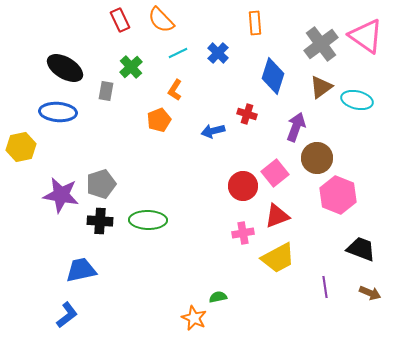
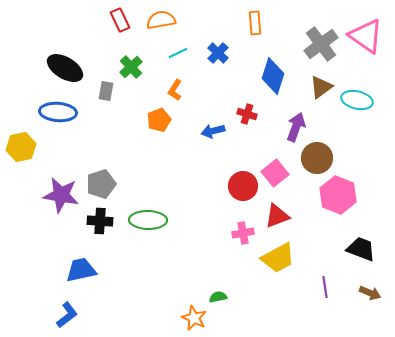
orange semicircle: rotated 124 degrees clockwise
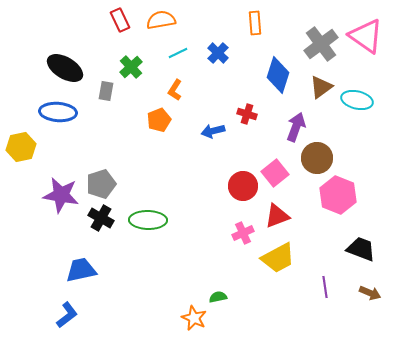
blue diamond: moved 5 px right, 1 px up
black cross: moved 1 px right, 3 px up; rotated 25 degrees clockwise
pink cross: rotated 15 degrees counterclockwise
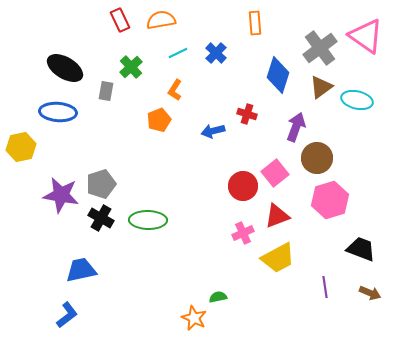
gray cross: moved 1 px left, 4 px down
blue cross: moved 2 px left
pink hexagon: moved 8 px left, 5 px down; rotated 21 degrees clockwise
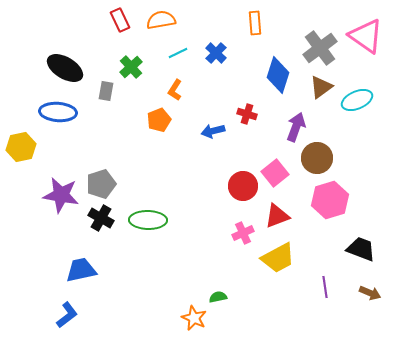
cyan ellipse: rotated 36 degrees counterclockwise
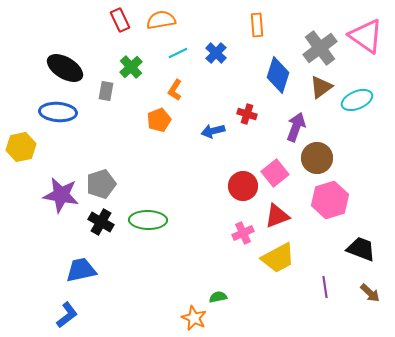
orange rectangle: moved 2 px right, 2 px down
black cross: moved 4 px down
brown arrow: rotated 20 degrees clockwise
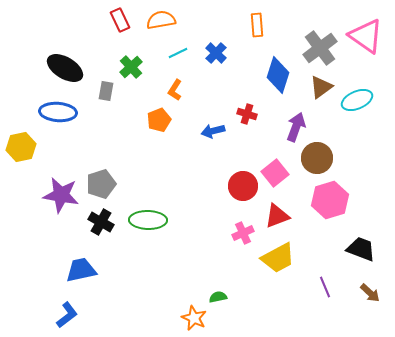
purple line: rotated 15 degrees counterclockwise
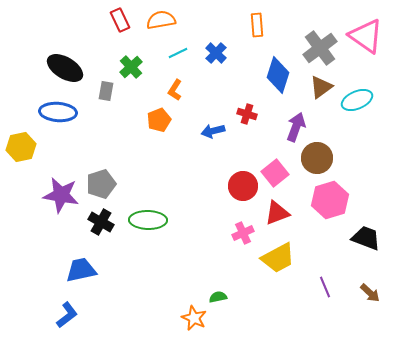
red triangle: moved 3 px up
black trapezoid: moved 5 px right, 11 px up
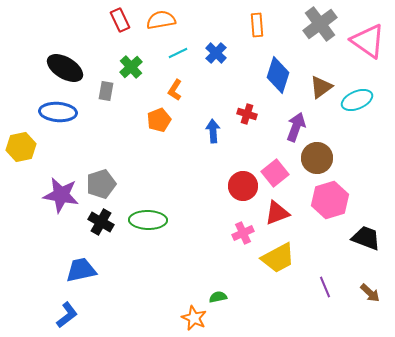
pink triangle: moved 2 px right, 5 px down
gray cross: moved 24 px up
blue arrow: rotated 100 degrees clockwise
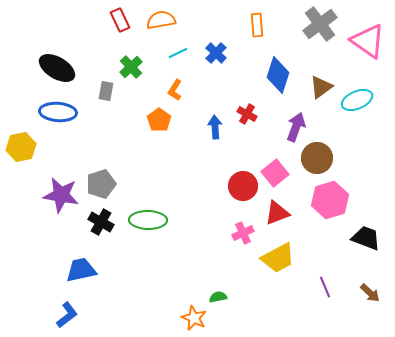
black ellipse: moved 8 px left
red cross: rotated 12 degrees clockwise
orange pentagon: rotated 15 degrees counterclockwise
blue arrow: moved 2 px right, 4 px up
